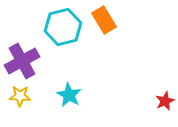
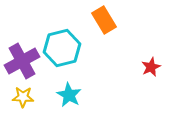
cyan hexagon: moved 1 px left, 21 px down
yellow star: moved 3 px right, 1 px down
red star: moved 14 px left, 34 px up
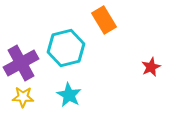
cyan hexagon: moved 4 px right
purple cross: moved 1 px left, 2 px down
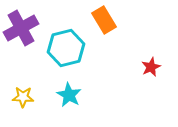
purple cross: moved 35 px up
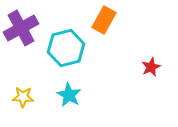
orange rectangle: rotated 60 degrees clockwise
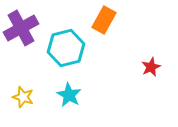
yellow star: rotated 15 degrees clockwise
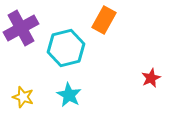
red star: moved 11 px down
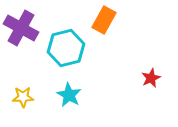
purple cross: rotated 32 degrees counterclockwise
yellow star: rotated 20 degrees counterclockwise
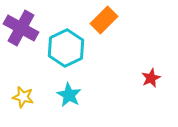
orange rectangle: rotated 16 degrees clockwise
cyan hexagon: rotated 12 degrees counterclockwise
yellow star: rotated 15 degrees clockwise
